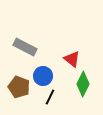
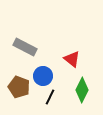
green diamond: moved 1 px left, 6 px down
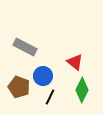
red triangle: moved 3 px right, 3 px down
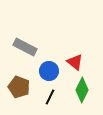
blue circle: moved 6 px right, 5 px up
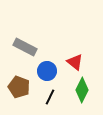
blue circle: moved 2 px left
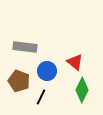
gray rectangle: rotated 20 degrees counterclockwise
brown pentagon: moved 6 px up
black line: moved 9 px left
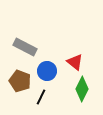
gray rectangle: rotated 20 degrees clockwise
brown pentagon: moved 1 px right
green diamond: moved 1 px up
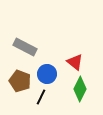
blue circle: moved 3 px down
green diamond: moved 2 px left
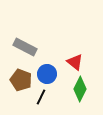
brown pentagon: moved 1 px right, 1 px up
